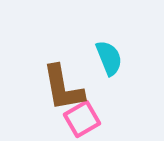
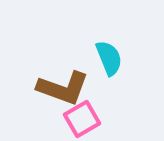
brown L-shape: rotated 60 degrees counterclockwise
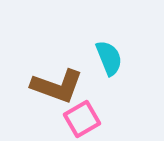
brown L-shape: moved 6 px left, 2 px up
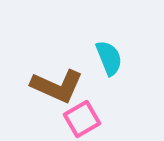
brown L-shape: rotated 4 degrees clockwise
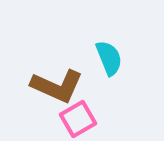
pink square: moved 4 px left
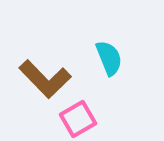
brown L-shape: moved 12 px left, 7 px up; rotated 22 degrees clockwise
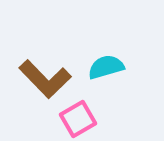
cyan semicircle: moved 3 px left, 9 px down; rotated 84 degrees counterclockwise
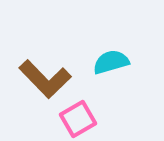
cyan semicircle: moved 5 px right, 5 px up
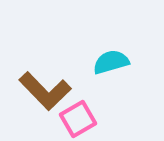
brown L-shape: moved 12 px down
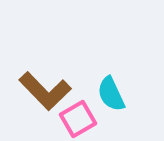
cyan semicircle: moved 32 px down; rotated 99 degrees counterclockwise
